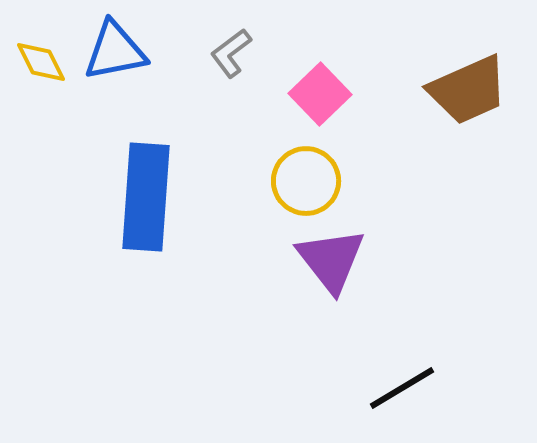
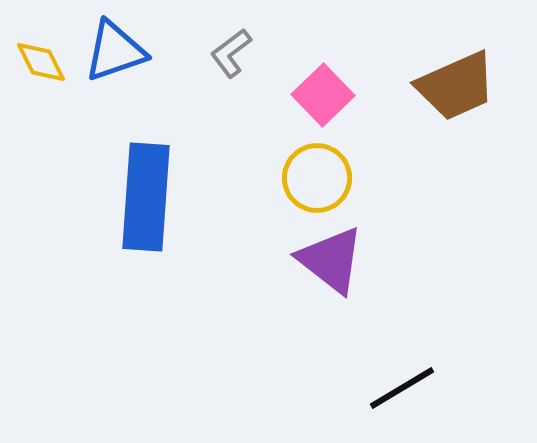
blue triangle: rotated 8 degrees counterclockwise
brown trapezoid: moved 12 px left, 4 px up
pink square: moved 3 px right, 1 px down
yellow circle: moved 11 px right, 3 px up
purple triangle: rotated 14 degrees counterclockwise
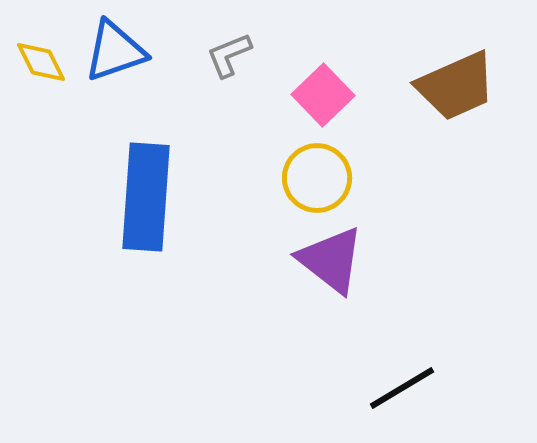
gray L-shape: moved 2 px left, 2 px down; rotated 15 degrees clockwise
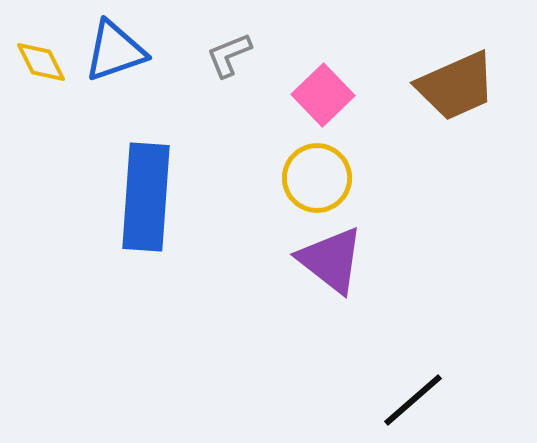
black line: moved 11 px right, 12 px down; rotated 10 degrees counterclockwise
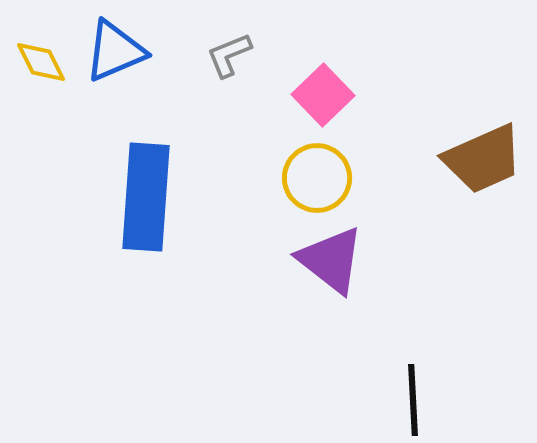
blue triangle: rotated 4 degrees counterclockwise
brown trapezoid: moved 27 px right, 73 px down
black line: rotated 52 degrees counterclockwise
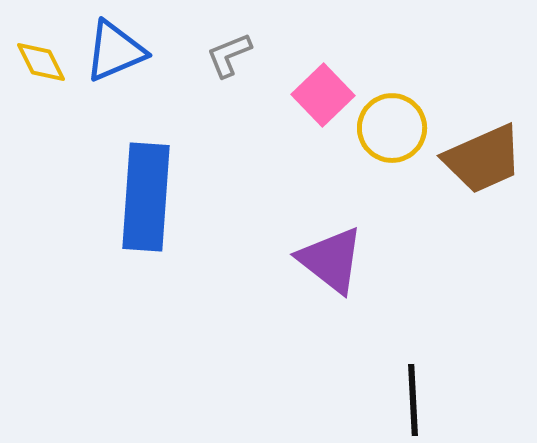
yellow circle: moved 75 px right, 50 px up
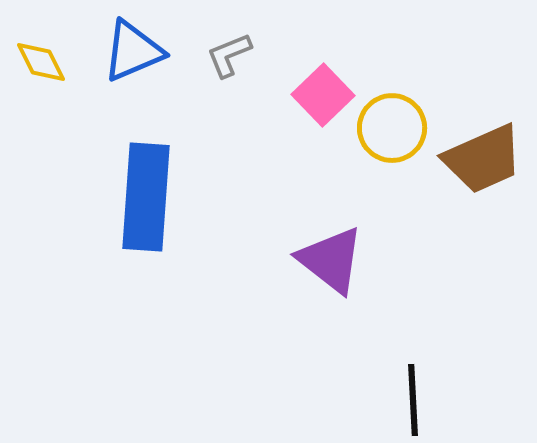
blue triangle: moved 18 px right
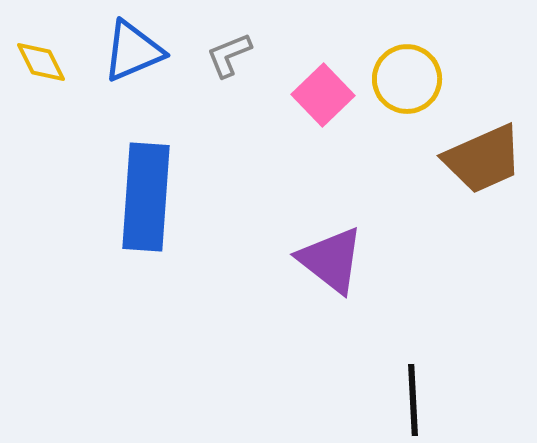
yellow circle: moved 15 px right, 49 px up
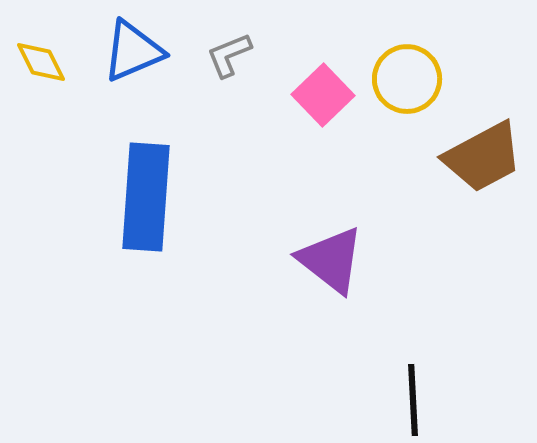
brown trapezoid: moved 2 px up; rotated 4 degrees counterclockwise
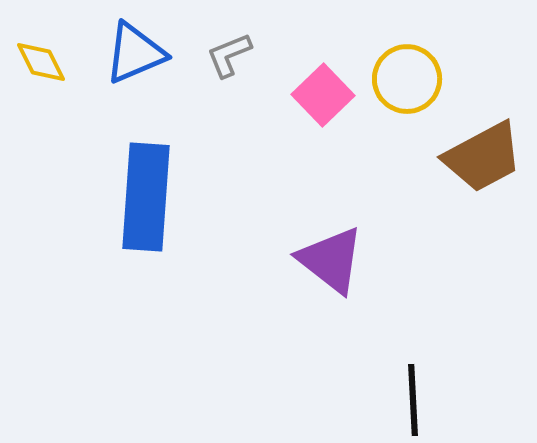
blue triangle: moved 2 px right, 2 px down
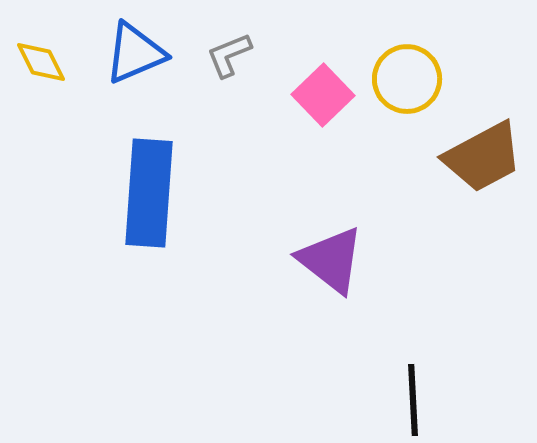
blue rectangle: moved 3 px right, 4 px up
